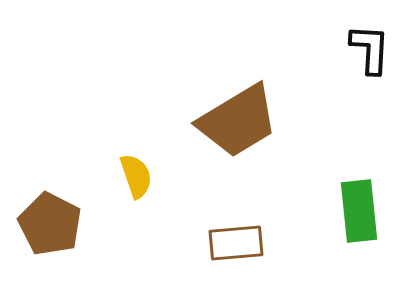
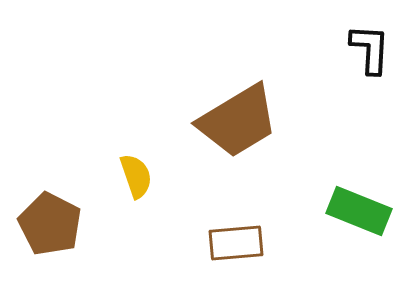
green rectangle: rotated 62 degrees counterclockwise
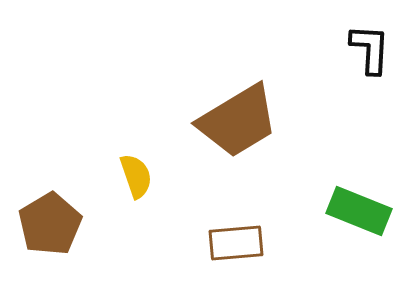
brown pentagon: rotated 14 degrees clockwise
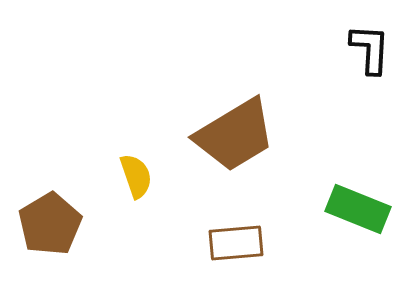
brown trapezoid: moved 3 px left, 14 px down
green rectangle: moved 1 px left, 2 px up
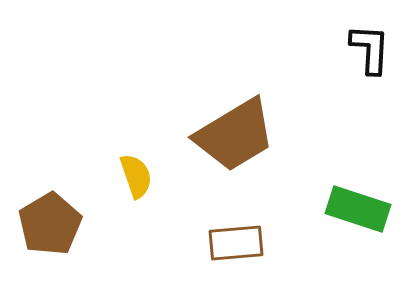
green rectangle: rotated 4 degrees counterclockwise
